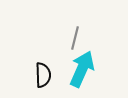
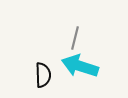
cyan arrow: moved 2 px left, 3 px up; rotated 96 degrees counterclockwise
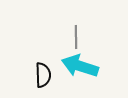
gray line: moved 1 px right, 1 px up; rotated 15 degrees counterclockwise
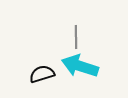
black semicircle: moved 1 px left, 1 px up; rotated 105 degrees counterclockwise
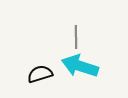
black semicircle: moved 2 px left
